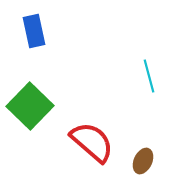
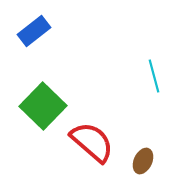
blue rectangle: rotated 64 degrees clockwise
cyan line: moved 5 px right
green square: moved 13 px right
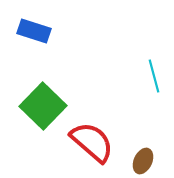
blue rectangle: rotated 56 degrees clockwise
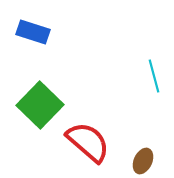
blue rectangle: moved 1 px left, 1 px down
green square: moved 3 px left, 1 px up
red semicircle: moved 4 px left
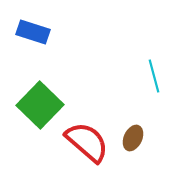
red semicircle: moved 1 px left
brown ellipse: moved 10 px left, 23 px up
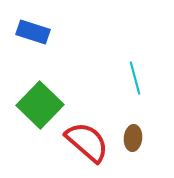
cyan line: moved 19 px left, 2 px down
brown ellipse: rotated 20 degrees counterclockwise
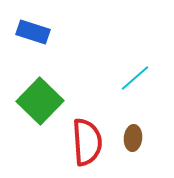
cyan line: rotated 64 degrees clockwise
green square: moved 4 px up
red semicircle: rotated 45 degrees clockwise
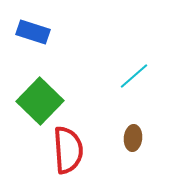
cyan line: moved 1 px left, 2 px up
red semicircle: moved 19 px left, 8 px down
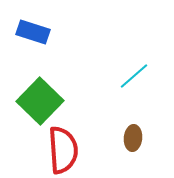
red semicircle: moved 5 px left
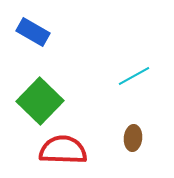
blue rectangle: rotated 12 degrees clockwise
cyan line: rotated 12 degrees clockwise
red semicircle: rotated 84 degrees counterclockwise
